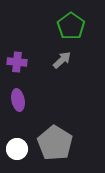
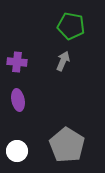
green pentagon: rotated 24 degrees counterclockwise
gray arrow: moved 1 px right, 1 px down; rotated 24 degrees counterclockwise
gray pentagon: moved 12 px right, 2 px down
white circle: moved 2 px down
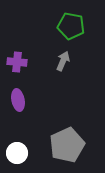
gray pentagon: rotated 16 degrees clockwise
white circle: moved 2 px down
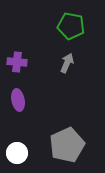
gray arrow: moved 4 px right, 2 px down
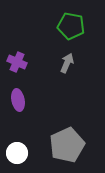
purple cross: rotated 18 degrees clockwise
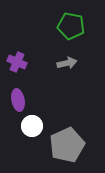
gray arrow: rotated 54 degrees clockwise
white circle: moved 15 px right, 27 px up
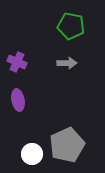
gray arrow: rotated 12 degrees clockwise
white circle: moved 28 px down
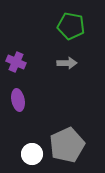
purple cross: moved 1 px left
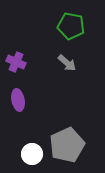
gray arrow: rotated 42 degrees clockwise
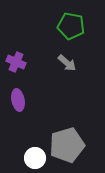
gray pentagon: rotated 8 degrees clockwise
white circle: moved 3 px right, 4 px down
